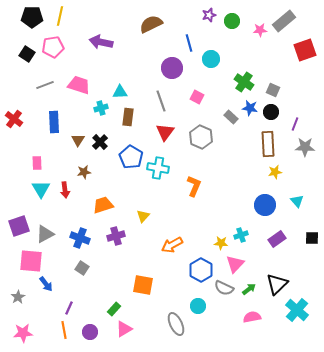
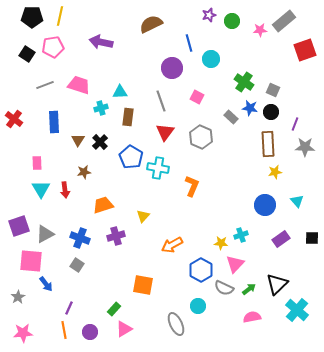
orange L-shape at (194, 186): moved 2 px left
purple rectangle at (277, 239): moved 4 px right
gray square at (82, 268): moved 5 px left, 3 px up
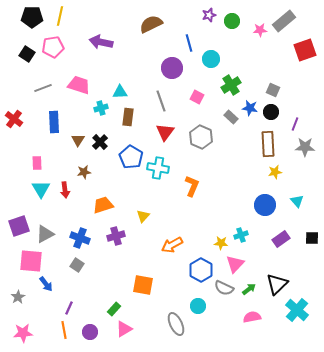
green cross at (244, 82): moved 13 px left, 3 px down; rotated 24 degrees clockwise
gray line at (45, 85): moved 2 px left, 3 px down
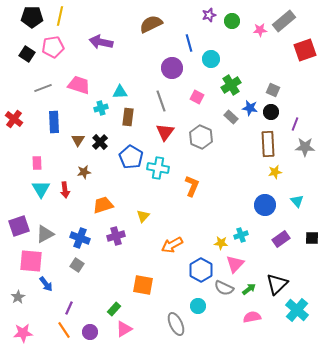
orange line at (64, 330): rotated 24 degrees counterclockwise
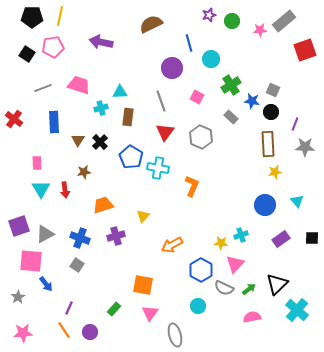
blue star at (250, 108): moved 2 px right, 7 px up
gray ellipse at (176, 324): moved 1 px left, 11 px down; rotated 10 degrees clockwise
pink triangle at (124, 329): moved 26 px right, 16 px up; rotated 24 degrees counterclockwise
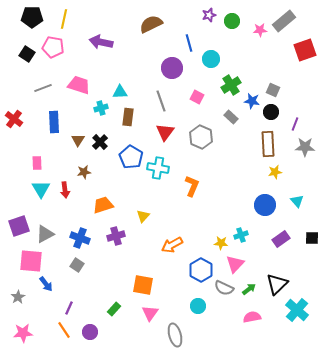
yellow line at (60, 16): moved 4 px right, 3 px down
pink pentagon at (53, 47): rotated 20 degrees clockwise
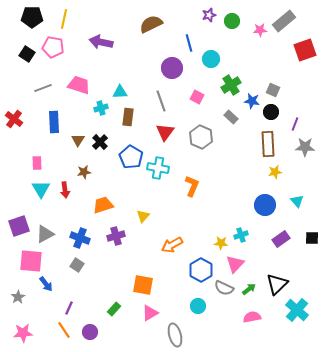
pink triangle at (150, 313): rotated 24 degrees clockwise
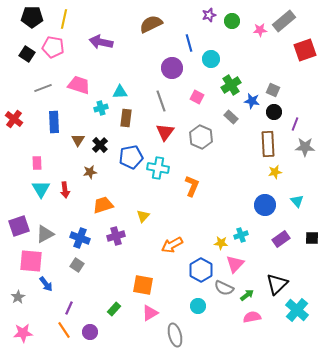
black circle at (271, 112): moved 3 px right
brown rectangle at (128, 117): moved 2 px left, 1 px down
black cross at (100, 142): moved 3 px down
blue pentagon at (131, 157): rotated 30 degrees clockwise
brown star at (84, 172): moved 6 px right
green arrow at (249, 289): moved 2 px left, 6 px down
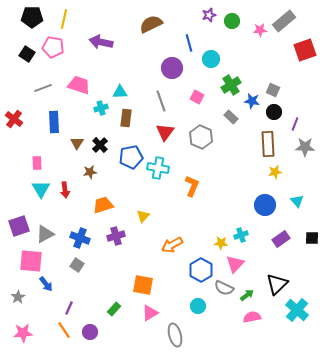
brown triangle at (78, 140): moved 1 px left, 3 px down
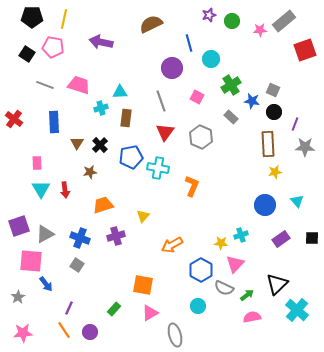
gray line at (43, 88): moved 2 px right, 3 px up; rotated 42 degrees clockwise
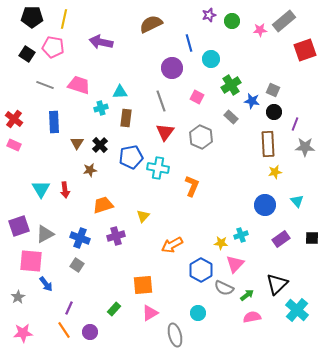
pink rectangle at (37, 163): moved 23 px left, 18 px up; rotated 64 degrees counterclockwise
brown star at (90, 172): moved 2 px up
orange square at (143, 285): rotated 15 degrees counterclockwise
cyan circle at (198, 306): moved 7 px down
